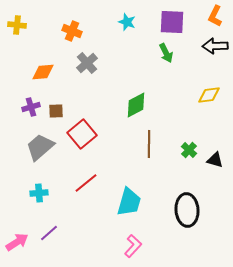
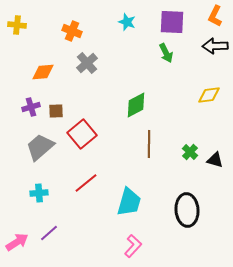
green cross: moved 1 px right, 2 px down
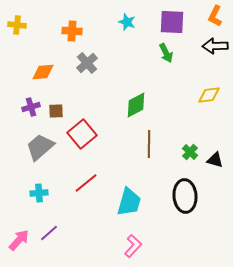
orange cross: rotated 18 degrees counterclockwise
black ellipse: moved 2 px left, 14 px up
pink arrow: moved 2 px right, 2 px up; rotated 15 degrees counterclockwise
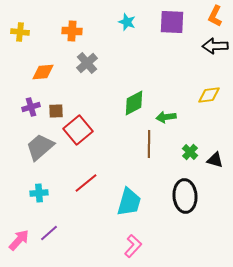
yellow cross: moved 3 px right, 7 px down
green arrow: moved 64 px down; rotated 108 degrees clockwise
green diamond: moved 2 px left, 2 px up
red square: moved 4 px left, 4 px up
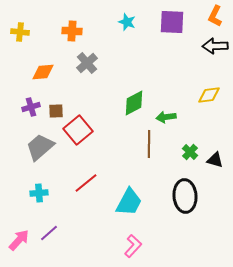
cyan trapezoid: rotated 12 degrees clockwise
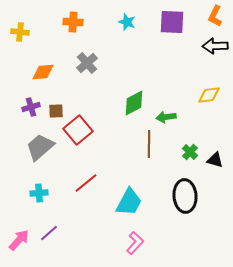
orange cross: moved 1 px right, 9 px up
pink L-shape: moved 2 px right, 3 px up
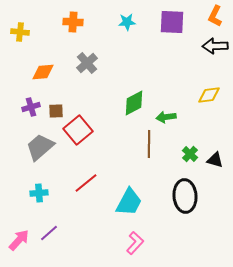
cyan star: rotated 24 degrees counterclockwise
green cross: moved 2 px down
